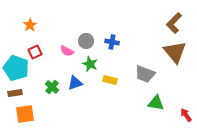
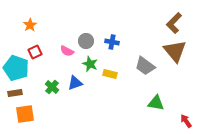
brown triangle: moved 1 px up
gray trapezoid: moved 8 px up; rotated 15 degrees clockwise
yellow rectangle: moved 6 px up
red arrow: moved 6 px down
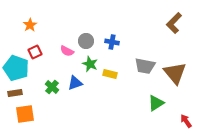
brown triangle: moved 22 px down
gray trapezoid: rotated 25 degrees counterclockwise
green triangle: rotated 42 degrees counterclockwise
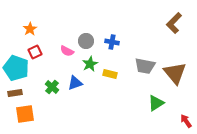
orange star: moved 4 px down
green star: rotated 21 degrees clockwise
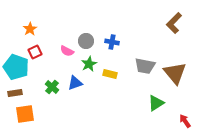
green star: moved 1 px left
cyan pentagon: moved 1 px up
red arrow: moved 1 px left
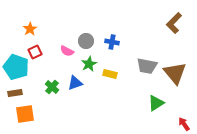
gray trapezoid: moved 2 px right
red arrow: moved 1 px left, 3 px down
